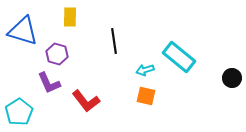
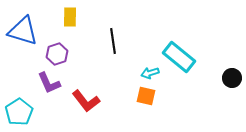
black line: moved 1 px left
purple hexagon: rotated 25 degrees clockwise
cyan arrow: moved 5 px right, 3 px down
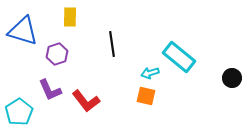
black line: moved 1 px left, 3 px down
purple L-shape: moved 1 px right, 7 px down
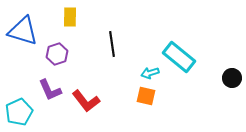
cyan pentagon: rotated 8 degrees clockwise
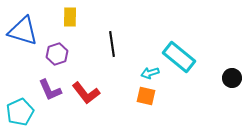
red L-shape: moved 8 px up
cyan pentagon: moved 1 px right
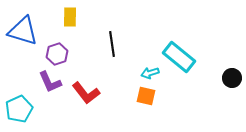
purple L-shape: moved 8 px up
cyan pentagon: moved 1 px left, 3 px up
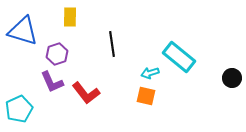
purple L-shape: moved 2 px right
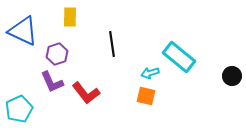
blue triangle: rotated 8 degrees clockwise
black circle: moved 2 px up
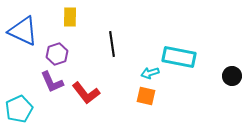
cyan rectangle: rotated 28 degrees counterclockwise
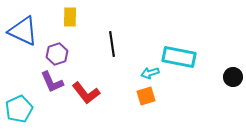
black circle: moved 1 px right, 1 px down
orange square: rotated 30 degrees counterclockwise
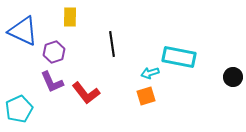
purple hexagon: moved 3 px left, 2 px up
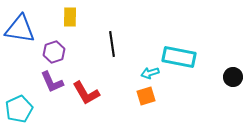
blue triangle: moved 3 px left, 2 px up; rotated 16 degrees counterclockwise
red L-shape: rotated 8 degrees clockwise
